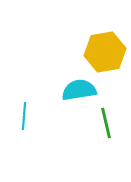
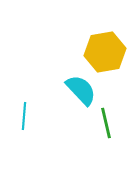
cyan semicircle: moved 2 px right; rotated 56 degrees clockwise
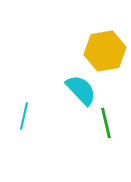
yellow hexagon: moved 1 px up
cyan line: rotated 8 degrees clockwise
